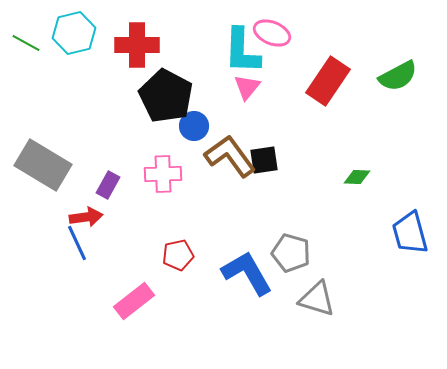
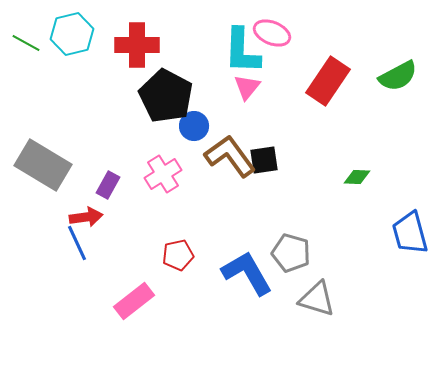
cyan hexagon: moved 2 px left, 1 px down
pink cross: rotated 30 degrees counterclockwise
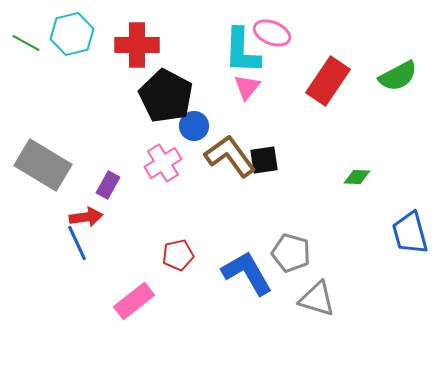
pink cross: moved 11 px up
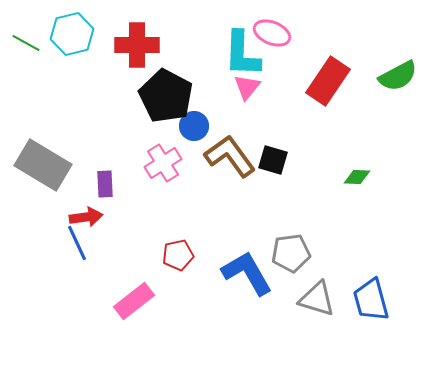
cyan L-shape: moved 3 px down
black square: moved 9 px right; rotated 24 degrees clockwise
purple rectangle: moved 3 px left, 1 px up; rotated 32 degrees counterclockwise
blue trapezoid: moved 39 px left, 67 px down
gray pentagon: rotated 24 degrees counterclockwise
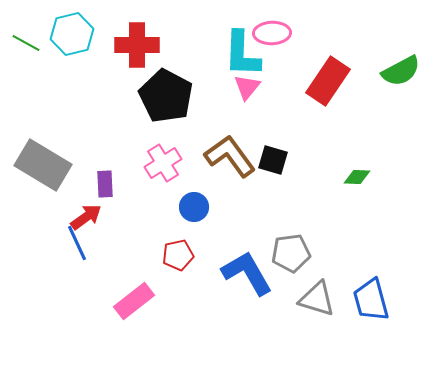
pink ellipse: rotated 24 degrees counterclockwise
green semicircle: moved 3 px right, 5 px up
blue circle: moved 81 px down
red arrow: rotated 28 degrees counterclockwise
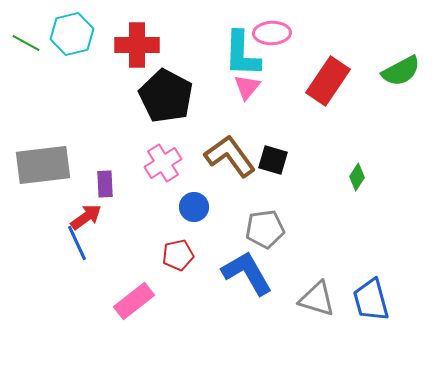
gray rectangle: rotated 38 degrees counterclockwise
green diamond: rotated 60 degrees counterclockwise
gray pentagon: moved 26 px left, 24 px up
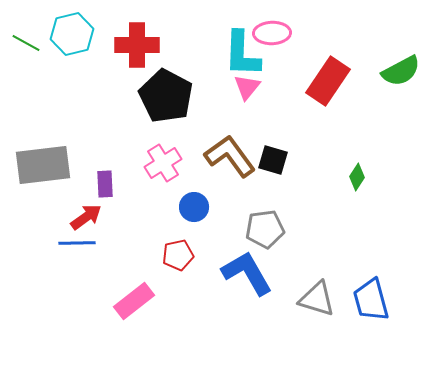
blue line: rotated 66 degrees counterclockwise
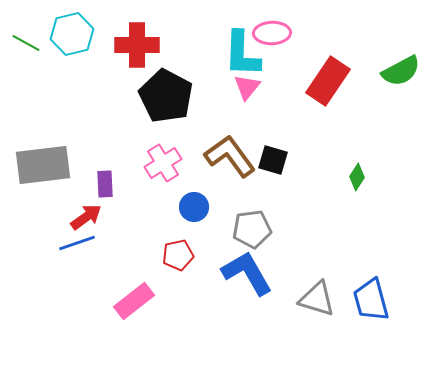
gray pentagon: moved 13 px left
blue line: rotated 18 degrees counterclockwise
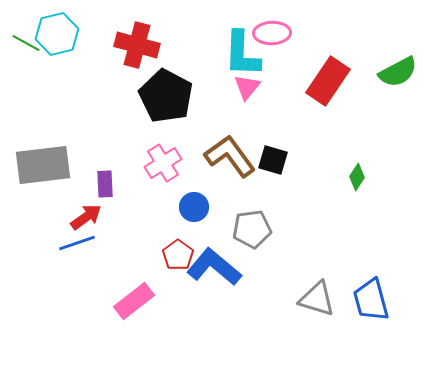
cyan hexagon: moved 15 px left
red cross: rotated 15 degrees clockwise
green semicircle: moved 3 px left, 1 px down
red pentagon: rotated 24 degrees counterclockwise
blue L-shape: moved 33 px left, 6 px up; rotated 20 degrees counterclockwise
